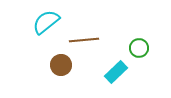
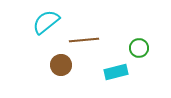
cyan rectangle: rotated 30 degrees clockwise
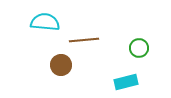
cyan semicircle: moved 1 px left; rotated 44 degrees clockwise
cyan rectangle: moved 10 px right, 10 px down
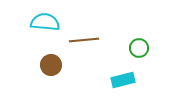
brown circle: moved 10 px left
cyan rectangle: moved 3 px left, 2 px up
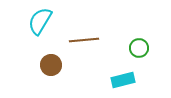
cyan semicircle: moved 5 px left, 1 px up; rotated 64 degrees counterclockwise
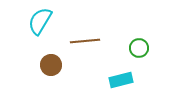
brown line: moved 1 px right, 1 px down
cyan rectangle: moved 2 px left
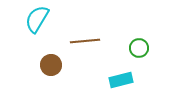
cyan semicircle: moved 3 px left, 2 px up
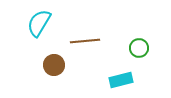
cyan semicircle: moved 2 px right, 4 px down
brown circle: moved 3 px right
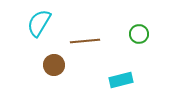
green circle: moved 14 px up
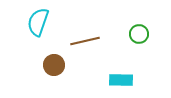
cyan semicircle: moved 1 px left, 1 px up; rotated 12 degrees counterclockwise
brown line: rotated 8 degrees counterclockwise
cyan rectangle: rotated 15 degrees clockwise
